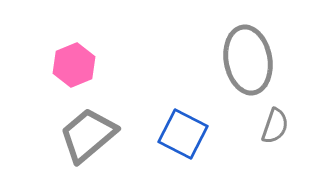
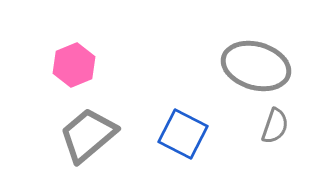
gray ellipse: moved 8 px right, 6 px down; rotated 64 degrees counterclockwise
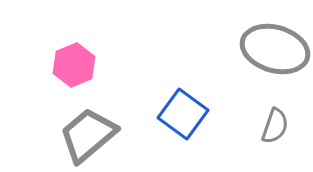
gray ellipse: moved 19 px right, 17 px up
blue square: moved 20 px up; rotated 9 degrees clockwise
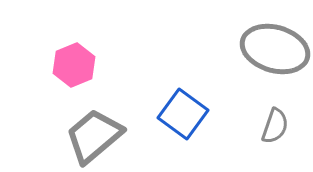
gray trapezoid: moved 6 px right, 1 px down
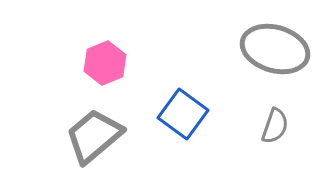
pink hexagon: moved 31 px right, 2 px up
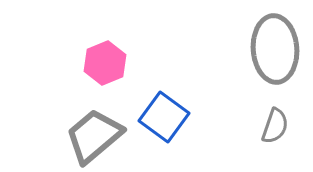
gray ellipse: rotated 70 degrees clockwise
blue square: moved 19 px left, 3 px down
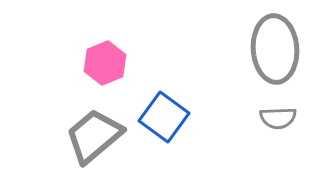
gray semicircle: moved 3 px right, 8 px up; rotated 69 degrees clockwise
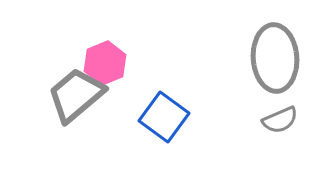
gray ellipse: moved 9 px down
gray semicircle: moved 2 px right, 2 px down; rotated 21 degrees counterclockwise
gray trapezoid: moved 18 px left, 41 px up
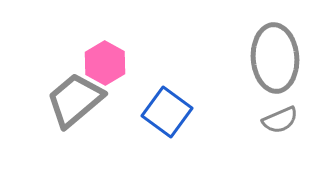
pink hexagon: rotated 9 degrees counterclockwise
gray trapezoid: moved 1 px left, 5 px down
blue square: moved 3 px right, 5 px up
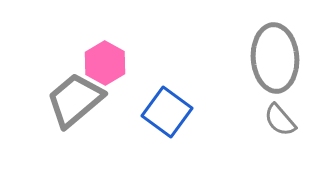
gray semicircle: rotated 72 degrees clockwise
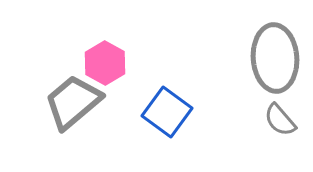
gray trapezoid: moved 2 px left, 2 px down
